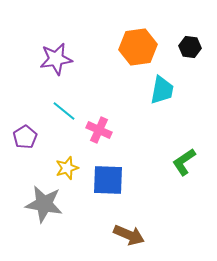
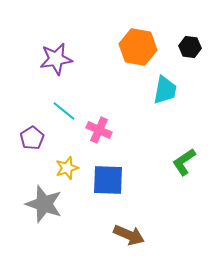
orange hexagon: rotated 18 degrees clockwise
cyan trapezoid: moved 3 px right
purple pentagon: moved 7 px right, 1 px down
gray star: rotated 9 degrees clockwise
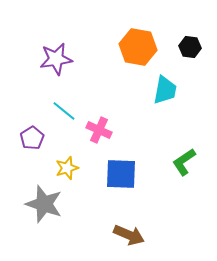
blue square: moved 13 px right, 6 px up
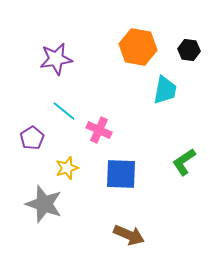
black hexagon: moved 1 px left, 3 px down
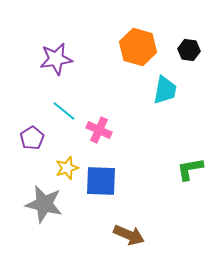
orange hexagon: rotated 6 degrees clockwise
green L-shape: moved 6 px right, 7 px down; rotated 24 degrees clockwise
blue square: moved 20 px left, 7 px down
gray star: rotated 6 degrees counterclockwise
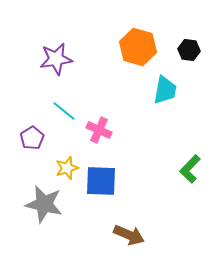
green L-shape: rotated 36 degrees counterclockwise
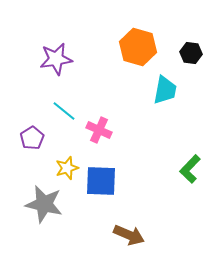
black hexagon: moved 2 px right, 3 px down
